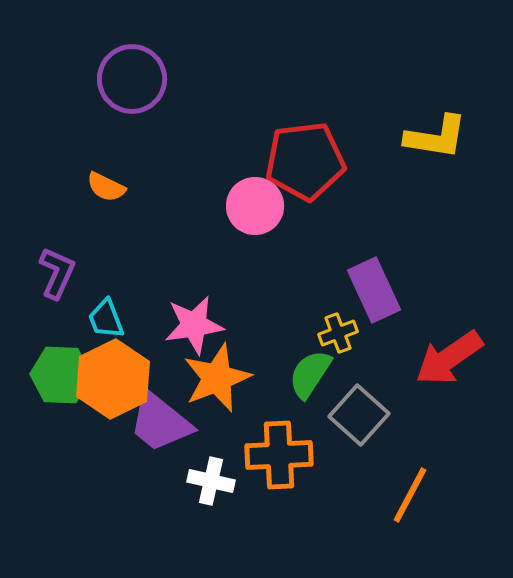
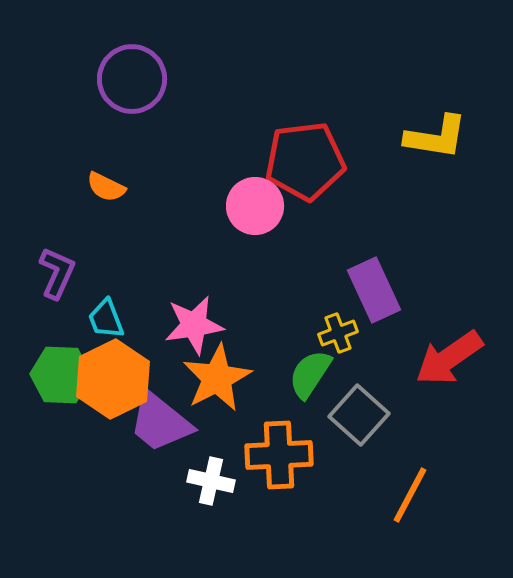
orange star: rotated 6 degrees counterclockwise
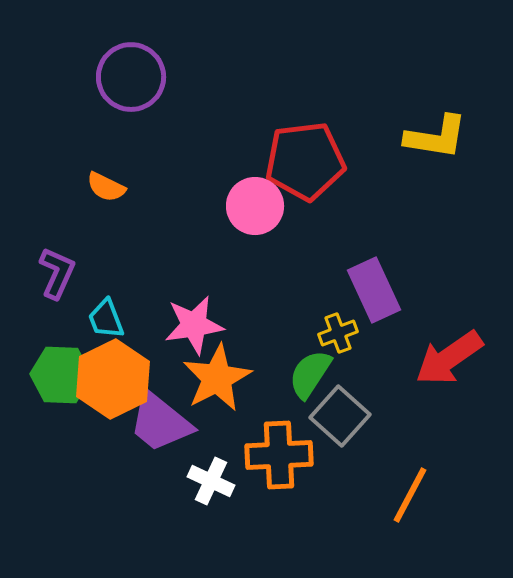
purple circle: moved 1 px left, 2 px up
gray square: moved 19 px left, 1 px down
white cross: rotated 12 degrees clockwise
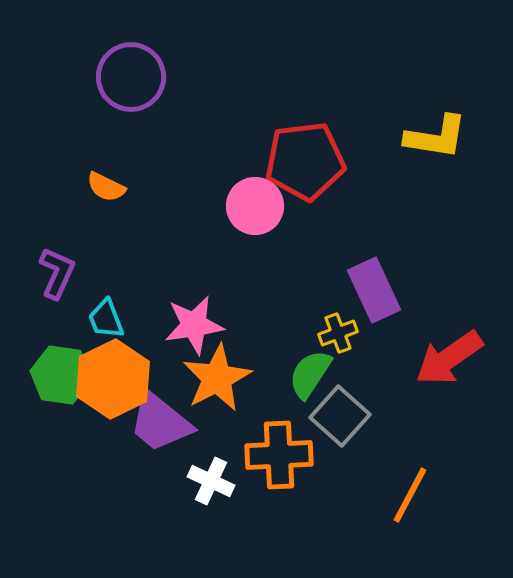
green hexagon: rotated 6 degrees clockwise
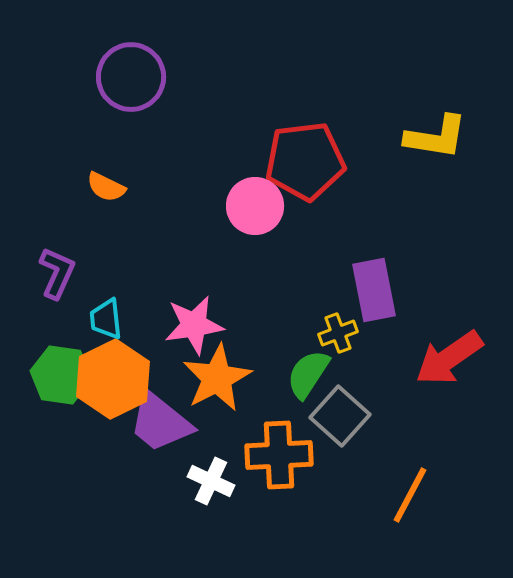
purple rectangle: rotated 14 degrees clockwise
cyan trapezoid: rotated 15 degrees clockwise
green semicircle: moved 2 px left
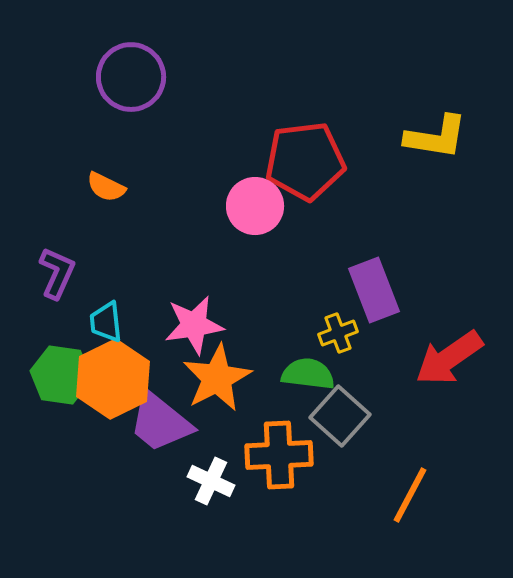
purple rectangle: rotated 10 degrees counterclockwise
cyan trapezoid: moved 3 px down
green semicircle: rotated 64 degrees clockwise
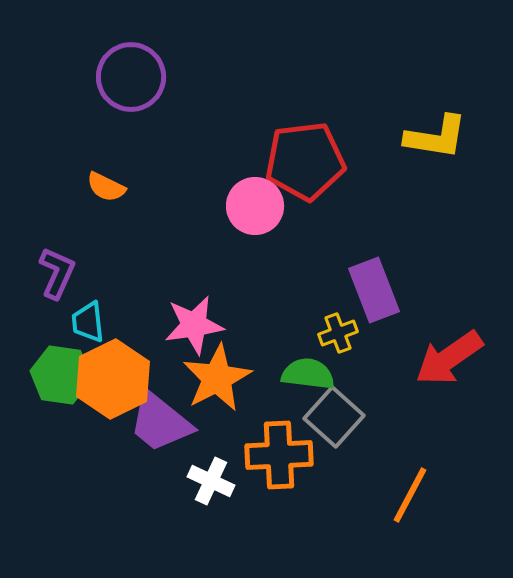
cyan trapezoid: moved 18 px left
gray square: moved 6 px left, 1 px down
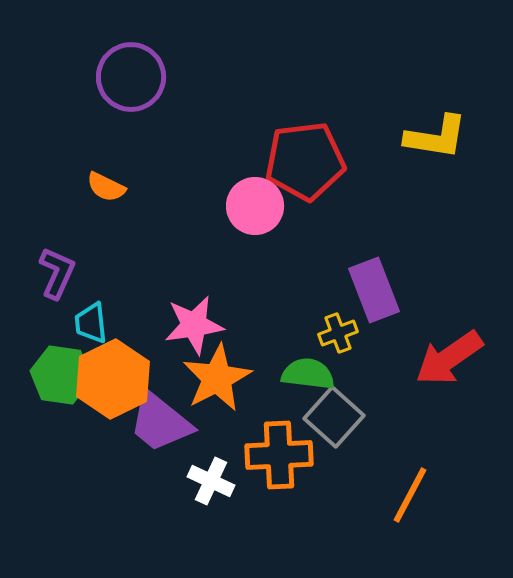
cyan trapezoid: moved 3 px right, 1 px down
